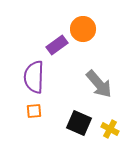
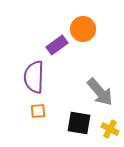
gray arrow: moved 1 px right, 8 px down
orange square: moved 4 px right
black square: rotated 15 degrees counterclockwise
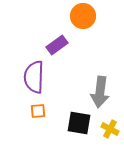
orange circle: moved 13 px up
gray arrow: rotated 48 degrees clockwise
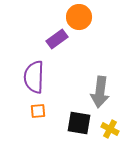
orange circle: moved 4 px left, 1 px down
purple rectangle: moved 6 px up
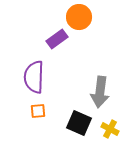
black square: rotated 15 degrees clockwise
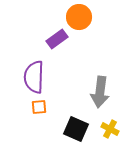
orange square: moved 1 px right, 4 px up
black square: moved 3 px left, 6 px down
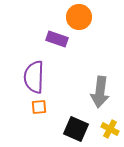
purple rectangle: rotated 55 degrees clockwise
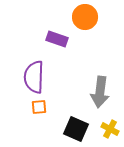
orange circle: moved 6 px right
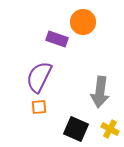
orange circle: moved 2 px left, 5 px down
purple semicircle: moved 5 px right; rotated 24 degrees clockwise
